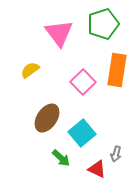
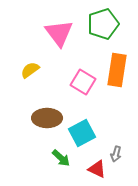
pink square: rotated 15 degrees counterclockwise
brown ellipse: rotated 56 degrees clockwise
cyan square: rotated 12 degrees clockwise
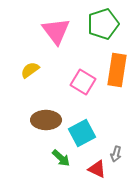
pink triangle: moved 3 px left, 2 px up
brown ellipse: moved 1 px left, 2 px down
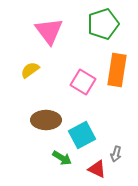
pink triangle: moved 7 px left
cyan square: moved 2 px down
green arrow: moved 1 px right; rotated 12 degrees counterclockwise
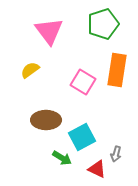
cyan square: moved 2 px down
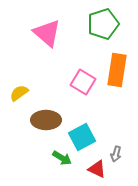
pink triangle: moved 2 px left, 2 px down; rotated 12 degrees counterclockwise
yellow semicircle: moved 11 px left, 23 px down
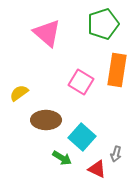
pink square: moved 2 px left
cyan square: rotated 20 degrees counterclockwise
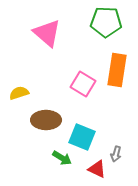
green pentagon: moved 3 px right, 2 px up; rotated 20 degrees clockwise
pink square: moved 2 px right, 2 px down
yellow semicircle: rotated 18 degrees clockwise
cyan square: rotated 20 degrees counterclockwise
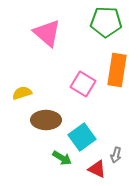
yellow semicircle: moved 3 px right
cyan square: rotated 32 degrees clockwise
gray arrow: moved 1 px down
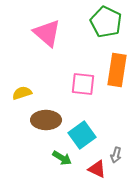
green pentagon: rotated 24 degrees clockwise
pink square: rotated 25 degrees counterclockwise
cyan square: moved 2 px up
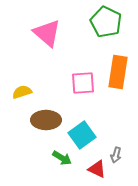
orange rectangle: moved 1 px right, 2 px down
pink square: moved 1 px up; rotated 10 degrees counterclockwise
yellow semicircle: moved 1 px up
